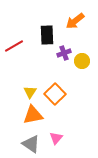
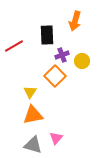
orange arrow: rotated 36 degrees counterclockwise
purple cross: moved 2 px left, 2 px down
orange square: moved 18 px up
gray triangle: moved 2 px right, 1 px down; rotated 18 degrees counterclockwise
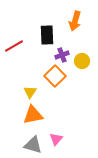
pink triangle: moved 1 px down
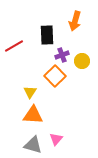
orange triangle: rotated 15 degrees clockwise
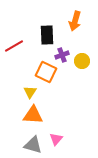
orange square: moved 9 px left, 4 px up; rotated 20 degrees counterclockwise
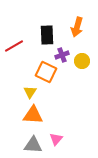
orange arrow: moved 2 px right, 6 px down
gray triangle: rotated 12 degrees counterclockwise
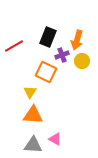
orange arrow: moved 13 px down
black rectangle: moved 1 px right, 2 px down; rotated 24 degrees clockwise
pink triangle: moved 1 px left; rotated 40 degrees counterclockwise
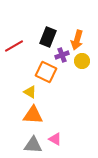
yellow triangle: rotated 32 degrees counterclockwise
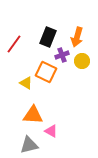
orange arrow: moved 3 px up
red line: moved 2 px up; rotated 24 degrees counterclockwise
yellow triangle: moved 4 px left, 9 px up
pink triangle: moved 4 px left, 8 px up
gray triangle: moved 4 px left; rotated 18 degrees counterclockwise
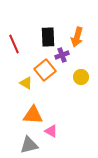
black rectangle: rotated 24 degrees counterclockwise
red line: rotated 60 degrees counterclockwise
yellow circle: moved 1 px left, 16 px down
orange square: moved 1 px left, 2 px up; rotated 25 degrees clockwise
